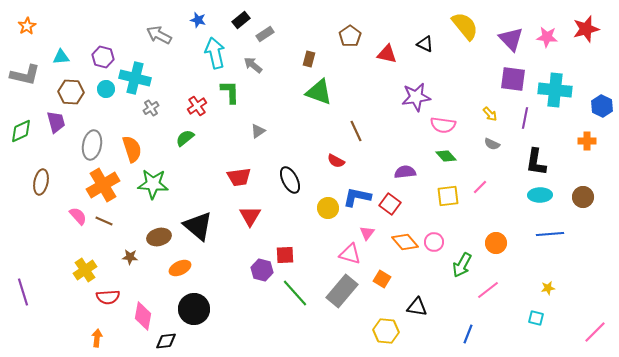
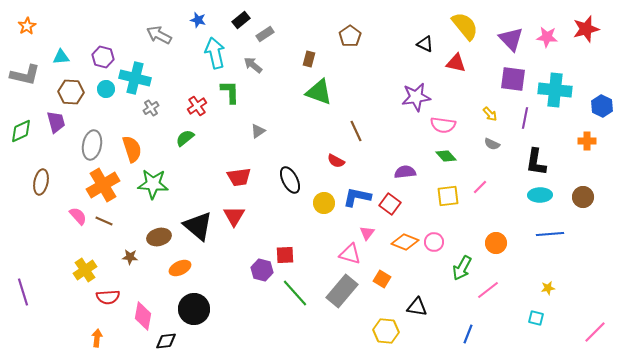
red triangle at (387, 54): moved 69 px right, 9 px down
yellow circle at (328, 208): moved 4 px left, 5 px up
red triangle at (250, 216): moved 16 px left
orange diamond at (405, 242): rotated 28 degrees counterclockwise
green arrow at (462, 265): moved 3 px down
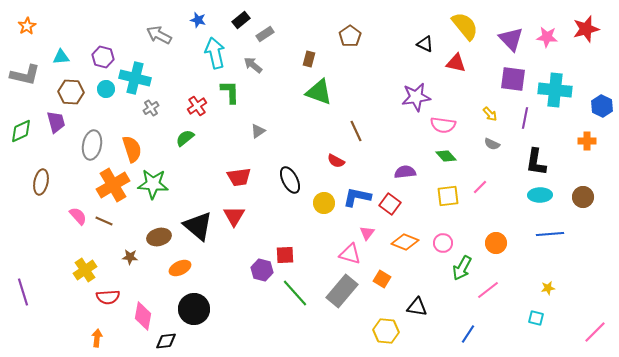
orange cross at (103, 185): moved 10 px right
pink circle at (434, 242): moved 9 px right, 1 px down
blue line at (468, 334): rotated 12 degrees clockwise
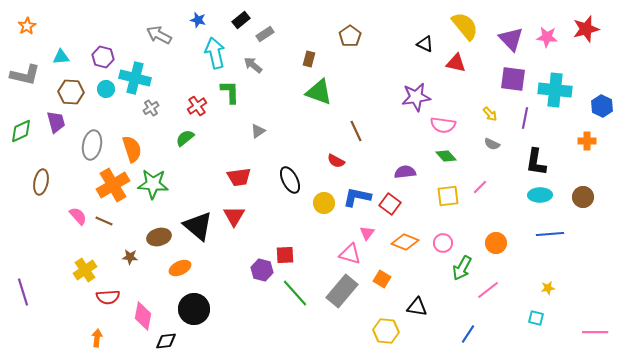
pink line at (595, 332): rotated 45 degrees clockwise
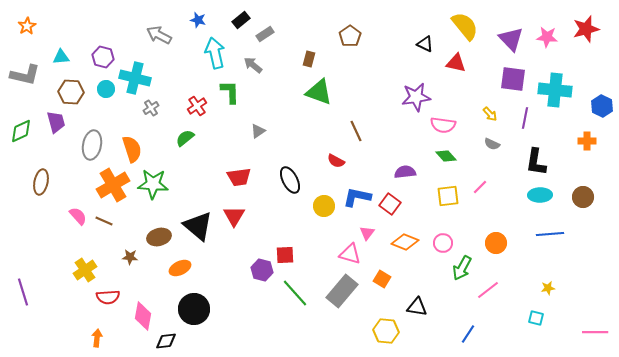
yellow circle at (324, 203): moved 3 px down
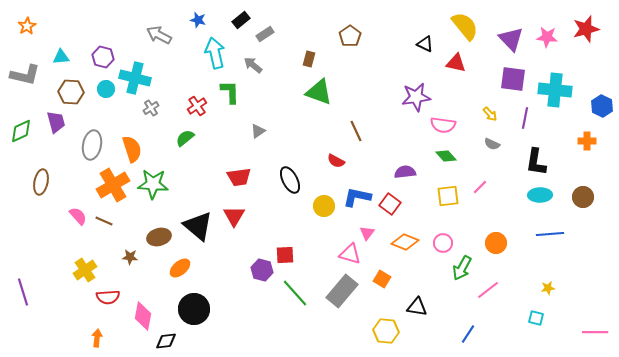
orange ellipse at (180, 268): rotated 15 degrees counterclockwise
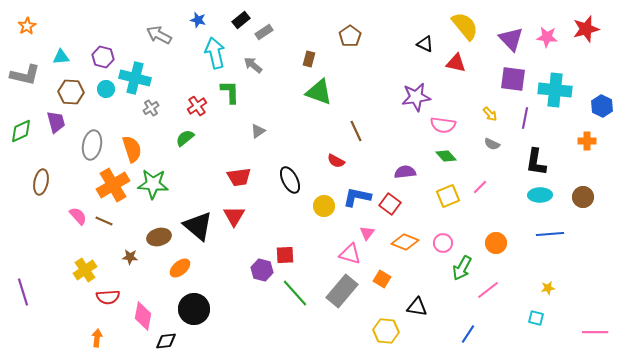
gray rectangle at (265, 34): moved 1 px left, 2 px up
yellow square at (448, 196): rotated 15 degrees counterclockwise
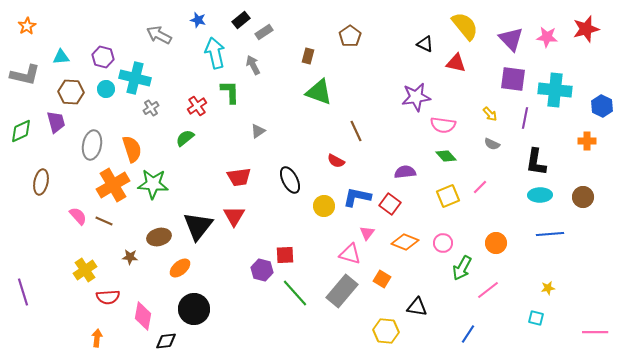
brown rectangle at (309, 59): moved 1 px left, 3 px up
gray arrow at (253, 65): rotated 24 degrees clockwise
black triangle at (198, 226): rotated 28 degrees clockwise
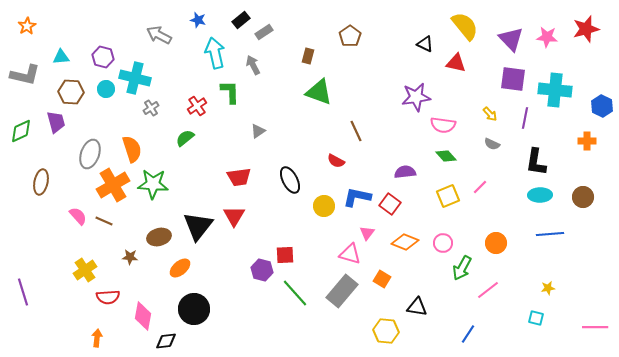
gray ellipse at (92, 145): moved 2 px left, 9 px down; rotated 8 degrees clockwise
pink line at (595, 332): moved 5 px up
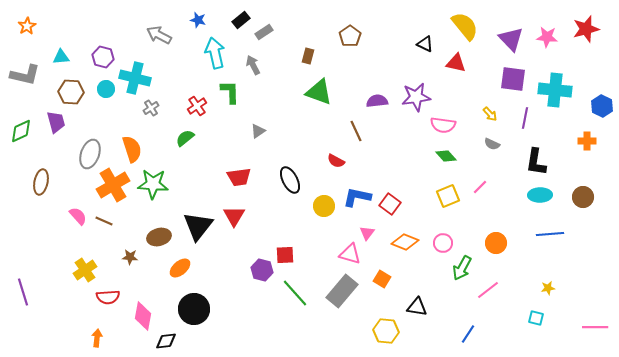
purple semicircle at (405, 172): moved 28 px left, 71 px up
